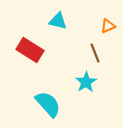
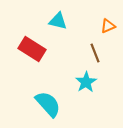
red rectangle: moved 2 px right, 1 px up
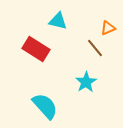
orange triangle: moved 2 px down
red rectangle: moved 4 px right
brown line: moved 5 px up; rotated 18 degrees counterclockwise
cyan semicircle: moved 3 px left, 2 px down
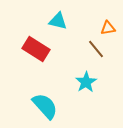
orange triangle: rotated 14 degrees clockwise
brown line: moved 1 px right, 1 px down
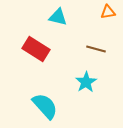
cyan triangle: moved 4 px up
orange triangle: moved 16 px up
brown line: rotated 36 degrees counterclockwise
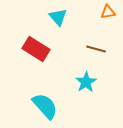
cyan triangle: rotated 36 degrees clockwise
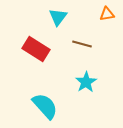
orange triangle: moved 1 px left, 2 px down
cyan triangle: rotated 18 degrees clockwise
brown line: moved 14 px left, 5 px up
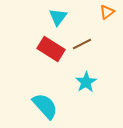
orange triangle: moved 2 px up; rotated 28 degrees counterclockwise
brown line: rotated 42 degrees counterclockwise
red rectangle: moved 15 px right
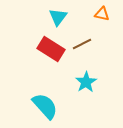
orange triangle: moved 5 px left, 2 px down; rotated 49 degrees clockwise
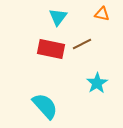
red rectangle: rotated 20 degrees counterclockwise
cyan star: moved 11 px right, 1 px down
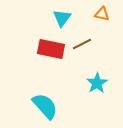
cyan triangle: moved 4 px right, 1 px down
